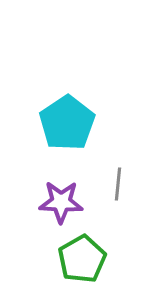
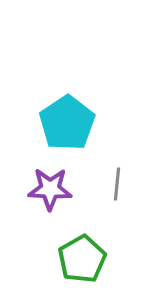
gray line: moved 1 px left
purple star: moved 11 px left, 13 px up
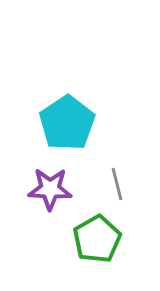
gray line: rotated 20 degrees counterclockwise
green pentagon: moved 15 px right, 20 px up
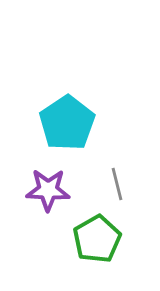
purple star: moved 2 px left, 1 px down
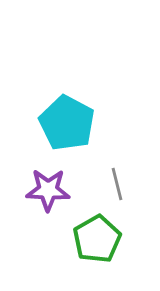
cyan pentagon: rotated 10 degrees counterclockwise
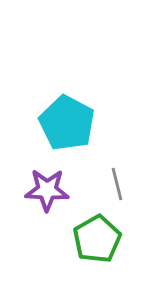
purple star: moved 1 px left
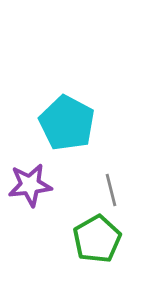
gray line: moved 6 px left, 6 px down
purple star: moved 17 px left, 5 px up; rotated 9 degrees counterclockwise
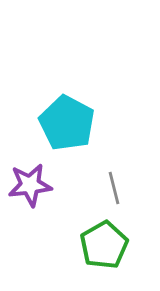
gray line: moved 3 px right, 2 px up
green pentagon: moved 7 px right, 6 px down
